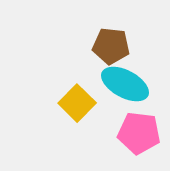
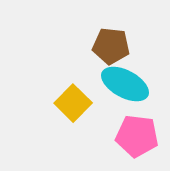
yellow square: moved 4 px left
pink pentagon: moved 2 px left, 3 px down
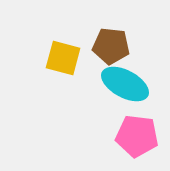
yellow square: moved 10 px left, 45 px up; rotated 30 degrees counterclockwise
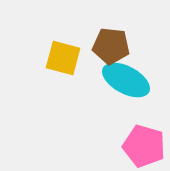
cyan ellipse: moved 1 px right, 4 px up
pink pentagon: moved 7 px right, 10 px down; rotated 9 degrees clockwise
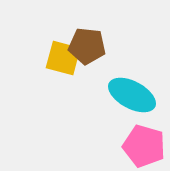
brown pentagon: moved 24 px left
cyan ellipse: moved 6 px right, 15 px down
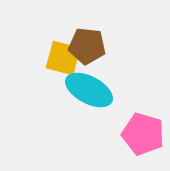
cyan ellipse: moved 43 px left, 5 px up
pink pentagon: moved 1 px left, 12 px up
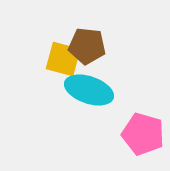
yellow square: moved 1 px down
cyan ellipse: rotated 9 degrees counterclockwise
